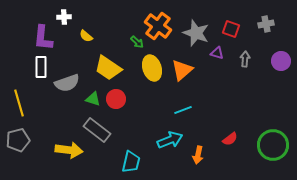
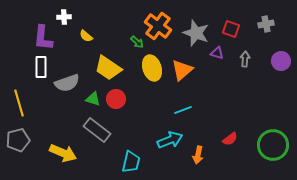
yellow arrow: moved 6 px left, 3 px down; rotated 16 degrees clockwise
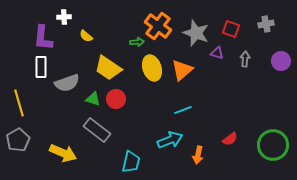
green arrow: rotated 48 degrees counterclockwise
gray pentagon: rotated 15 degrees counterclockwise
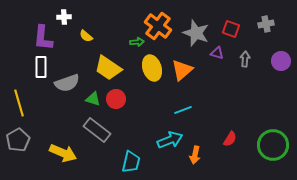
red semicircle: rotated 21 degrees counterclockwise
orange arrow: moved 3 px left
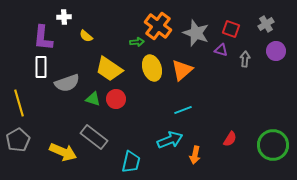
gray cross: rotated 21 degrees counterclockwise
purple triangle: moved 4 px right, 3 px up
purple circle: moved 5 px left, 10 px up
yellow trapezoid: moved 1 px right, 1 px down
gray rectangle: moved 3 px left, 7 px down
yellow arrow: moved 1 px up
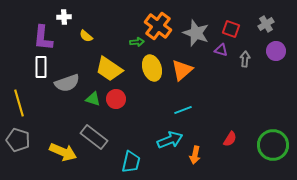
gray pentagon: rotated 25 degrees counterclockwise
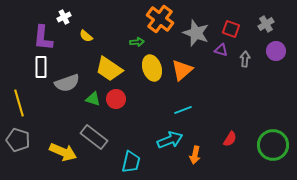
white cross: rotated 24 degrees counterclockwise
orange cross: moved 2 px right, 7 px up
